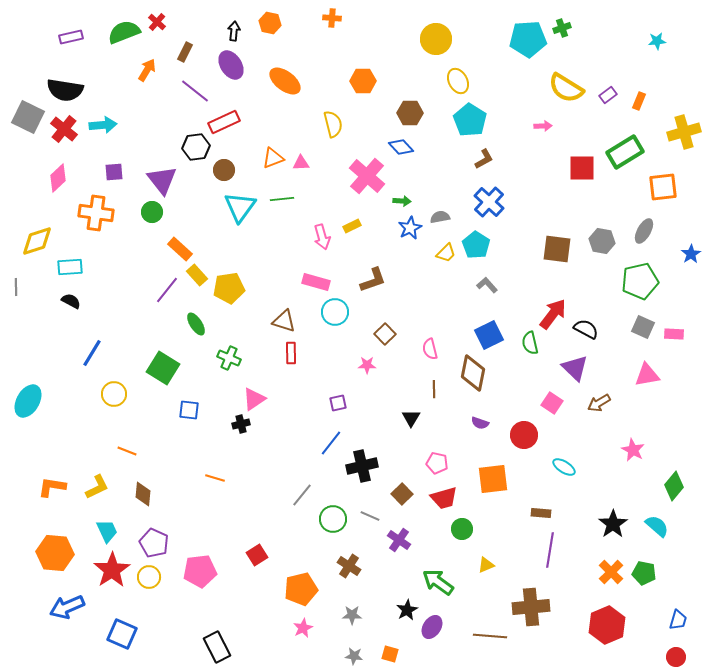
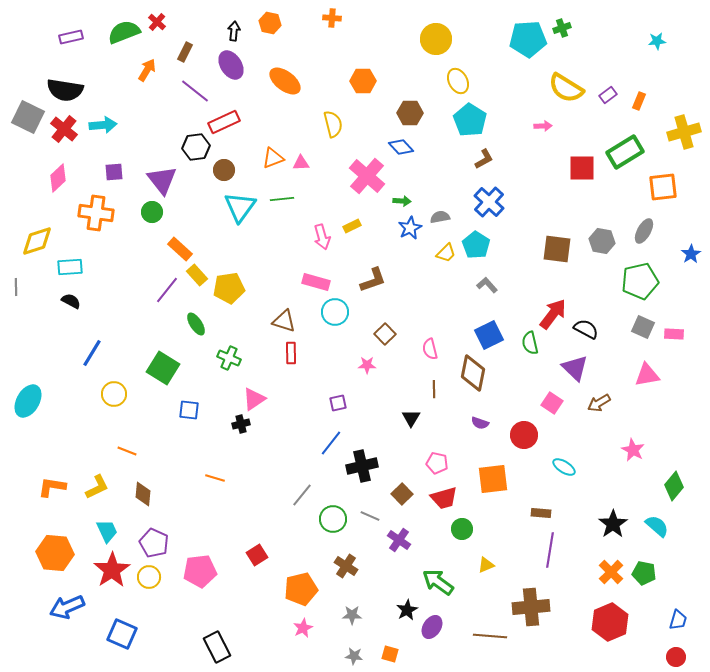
brown cross at (349, 566): moved 3 px left
red hexagon at (607, 625): moved 3 px right, 3 px up
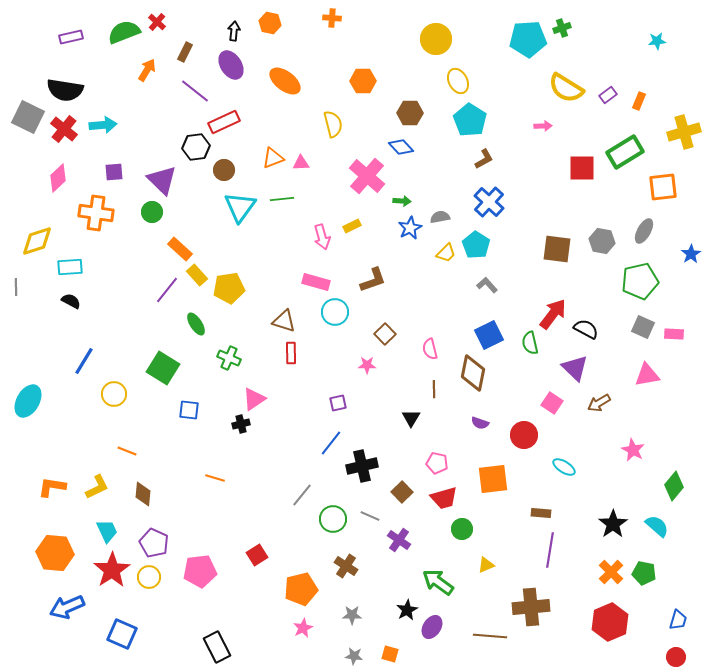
purple triangle at (162, 180): rotated 8 degrees counterclockwise
blue line at (92, 353): moved 8 px left, 8 px down
brown square at (402, 494): moved 2 px up
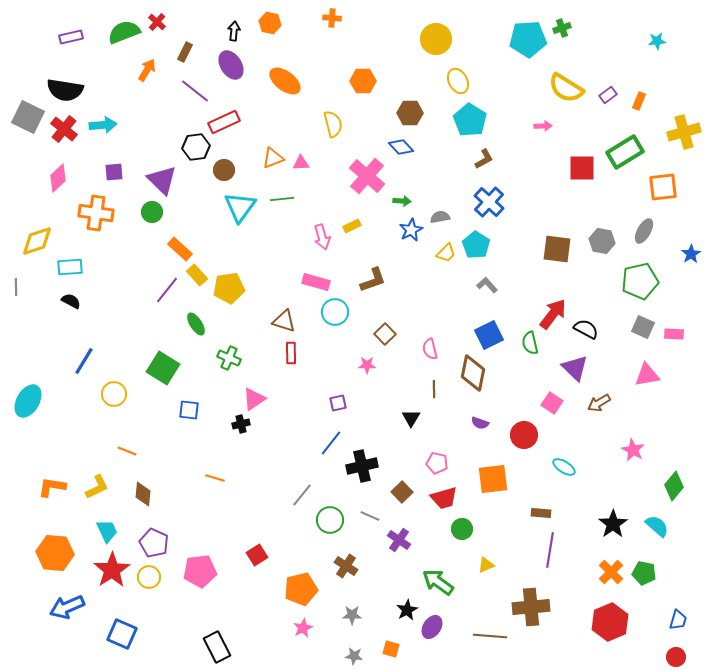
blue star at (410, 228): moved 1 px right, 2 px down
green circle at (333, 519): moved 3 px left, 1 px down
orange square at (390, 654): moved 1 px right, 5 px up
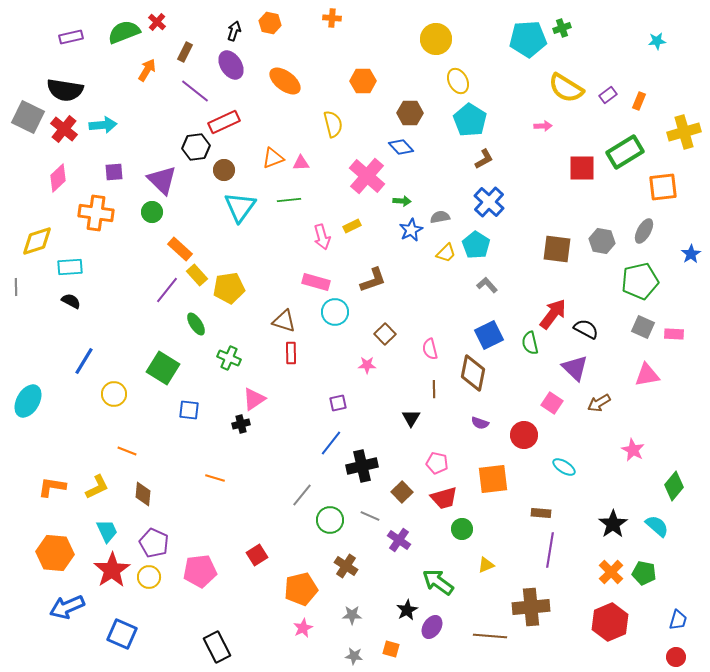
black arrow at (234, 31): rotated 12 degrees clockwise
green line at (282, 199): moved 7 px right, 1 px down
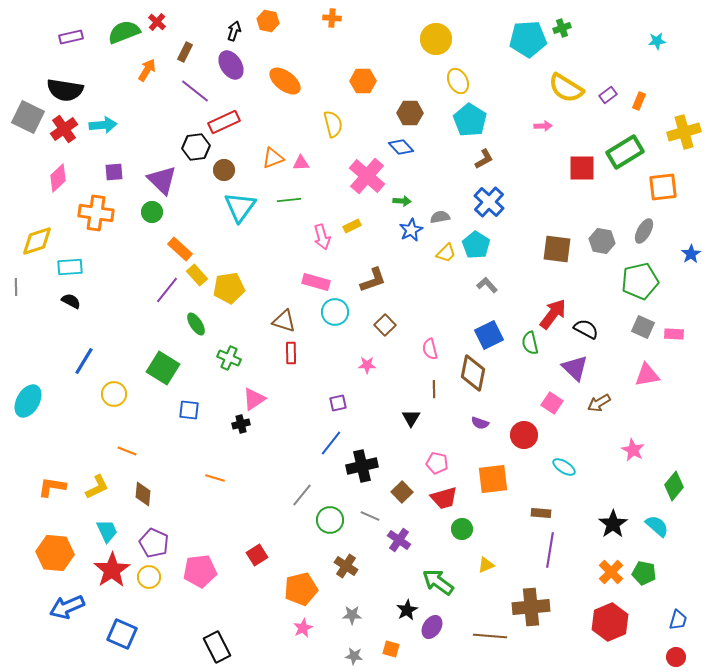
orange hexagon at (270, 23): moved 2 px left, 2 px up
red cross at (64, 129): rotated 16 degrees clockwise
brown square at (385, 334): moved 9 px up
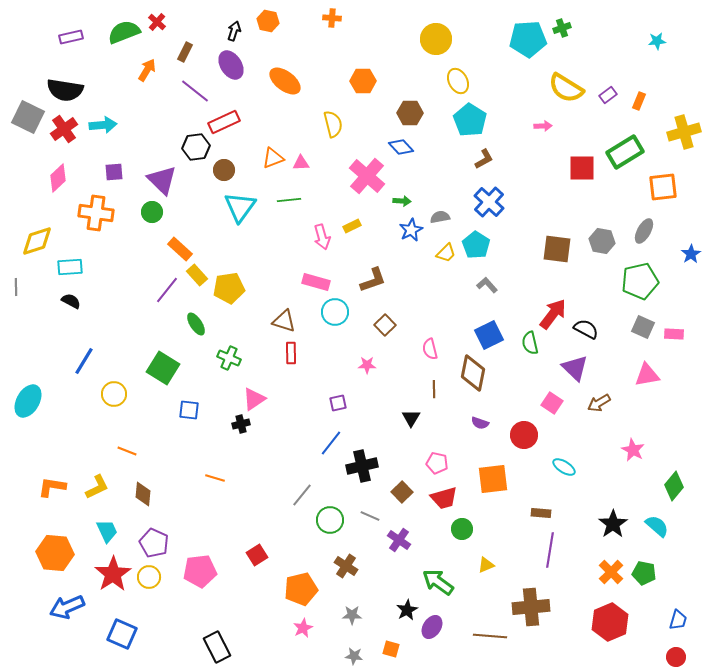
red star at (112, 570): moved 1 px right, 4 px down
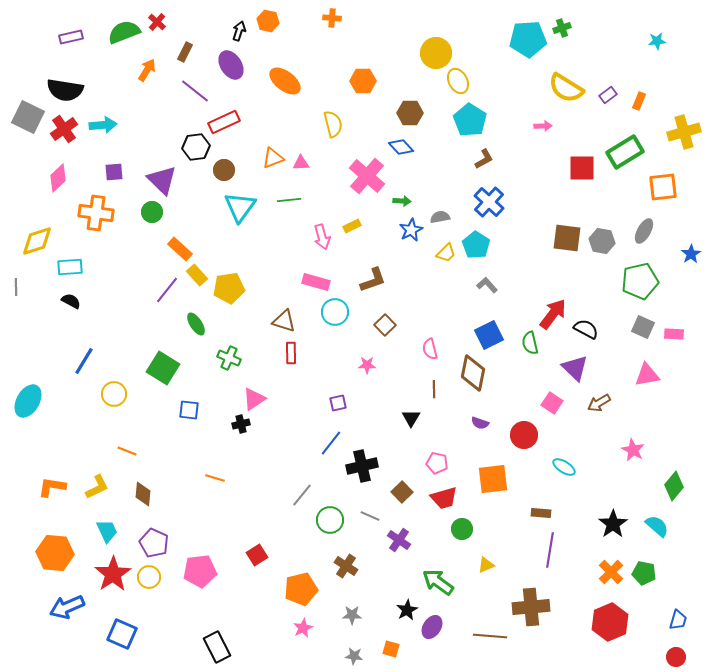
black arrow at (234, 31): moved 5 px right
yellow circle at (436, 39): moved 14 px down
brown square at (557, 249): moved 10 px right, 11 px up
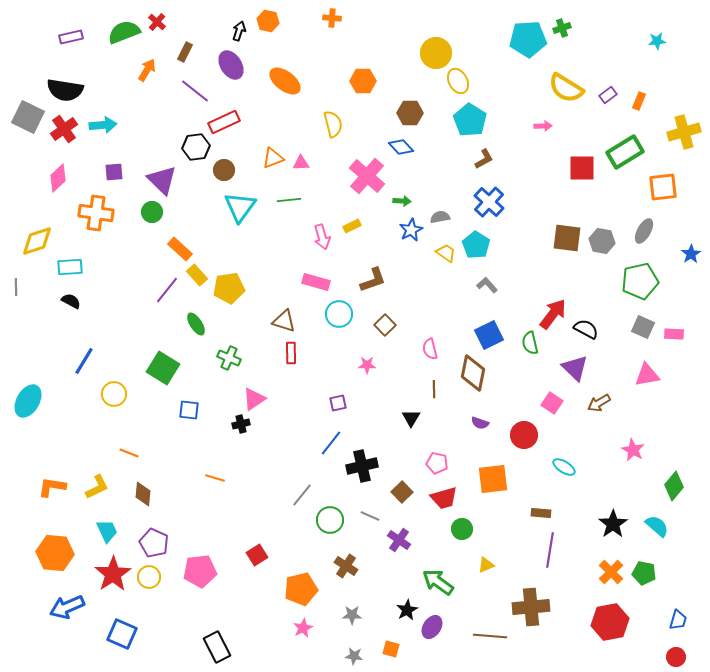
yellow trapezoid at (446, 253): rotated 100 degrees counterclockwise
cyan circle at (335, 312): moved 4 px right, 2 px down
orange line at (127, 451): moved 2 px right, 2 px down
red hexagon at (610, 622): rotated 12 degrees clockwise
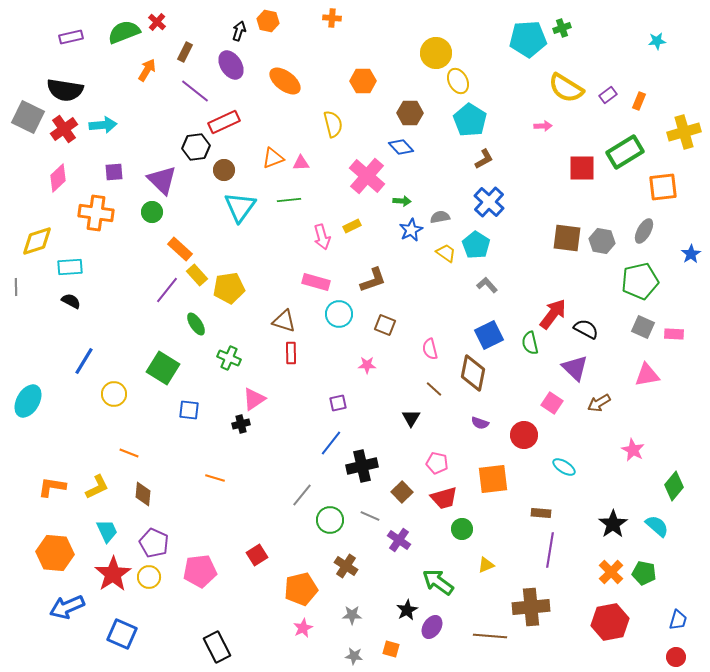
brown square at (385, 325): rotated 25 degrees counterclockwise
brown line at (434, 389): rotated 48 degrees counterclockwise
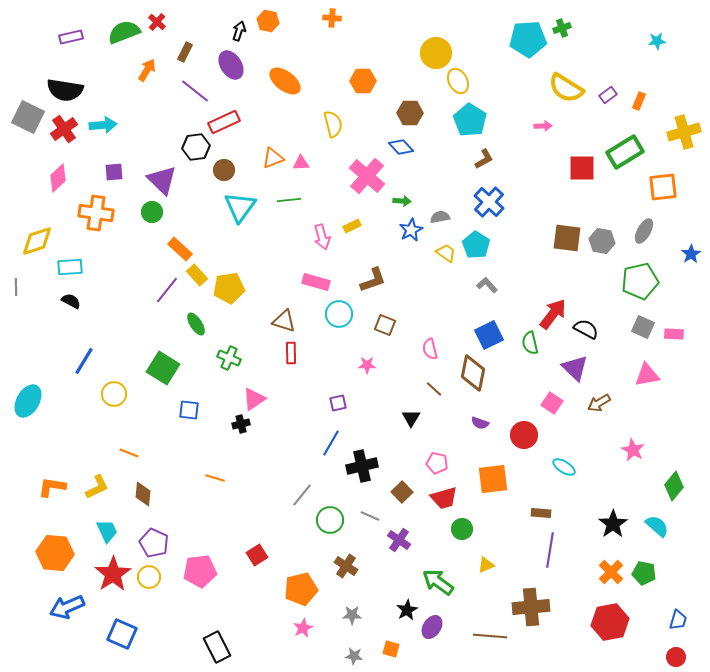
blue line at (331, 443): rotated 8 degrees counterclockwise
